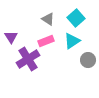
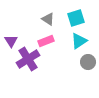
cyan square: rotated 24 degrees clockwise
purple triangle: moved 4 px down
cyan triangle: moved 7 px right
gray circle: moved 2 px down
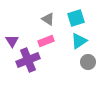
purple triangle: moved 1 px right
purple cross: moved 1 px down; rotated 10 degrees clockwise
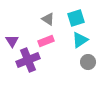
cyan triangle: moved 1 px right, 1 px up
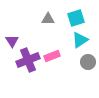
gray triangle: rotated 32 degrees counterclockwise
pink rectangle: moved 6 px right, 15 px down
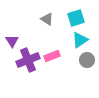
gray triangle: moved 1 px left; rotated 32 degrees clockwise
gray circle: moved 1 px left, 2 px up
